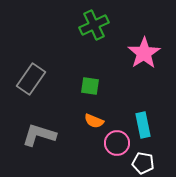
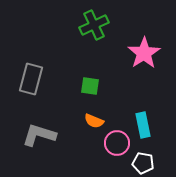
gray rectangle: rotated 20 degrees counterclockwise
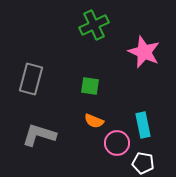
pink star: moved 1 px up; rotated 16 degrees counterclockwise
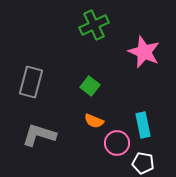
gray rectangle: moved 3 px down
green square: rotated 30 degrees clockwise
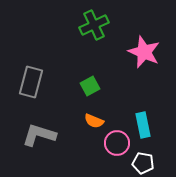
green square: rotated 24 degrees clockwise
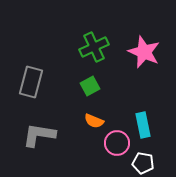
green cross: moved 22 px down
gray L-shape: rotated 8 degrees counterclockwise
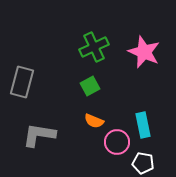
gray rectangle: moved 9 px left
pink circle: moved 1 px up
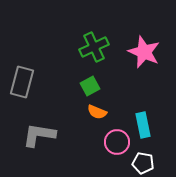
orange semicircle: moved 3 px right, 9 px up
